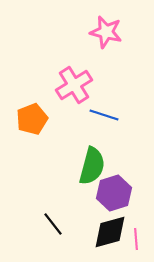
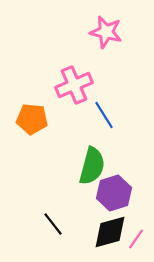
pink cross: rotated 9 degrees clockwise
blue line: rotated 40 degrees clockwise
orange pentagon: rotated 28 degrees clockwise
pink line: rotated 40 degrees clockwise
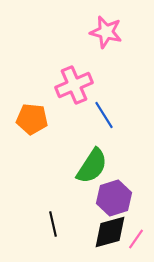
green semicircle: rotated 18 degrees clockwise
purple hexagon: moved 5 px down
black line: rotated 25 degrees clockwise
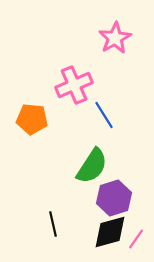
pink star: moved 9 px right, 6 px down; rotated 28 degrees clockwise
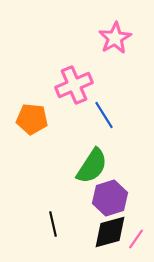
purple hexagon: moved 4 px left
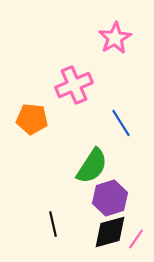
blue line: moved 17 px right, 8 px down
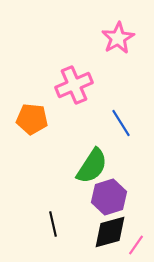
pink star: moved 3 px right
purple hexagon: moved 1 px left, 1 px up
pink line: moved 6 px down
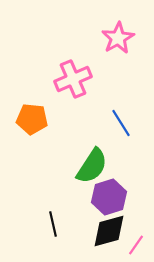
pink cross: moved 1 px left, 6 px up
black diamond: moved 1 px left, 1 px up
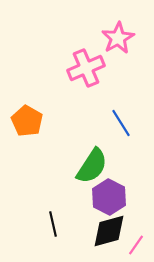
pink cross: moved 13 px right, 11 px up
orange pentagon: moved 5 px left, 2 px down; rotated 24 degrees clockwise
purple hexagon: rotated 16 degrees counterclockwise
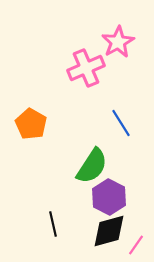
pink star: moved 4 px down
orange pentagon: moved 4 px right, 3 px down
